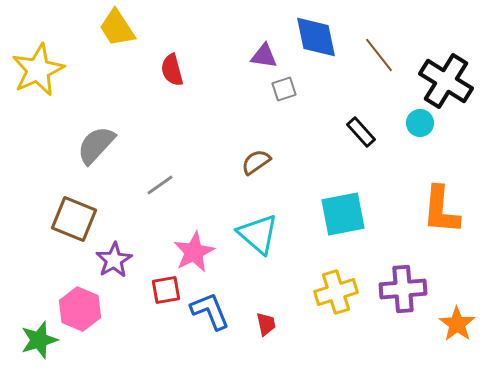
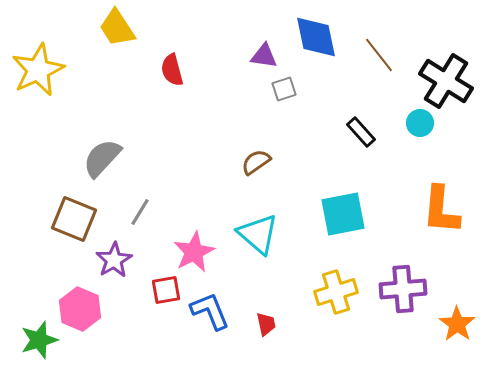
gray semicircle: moved 6 px right, 13 px down
gray line: moved 20 px left, 27 px down; rotated 24 degrees counterclockwise
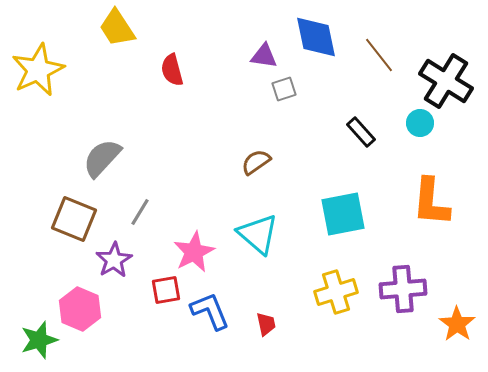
orange L-shape: moved 10 px left, 8 px up
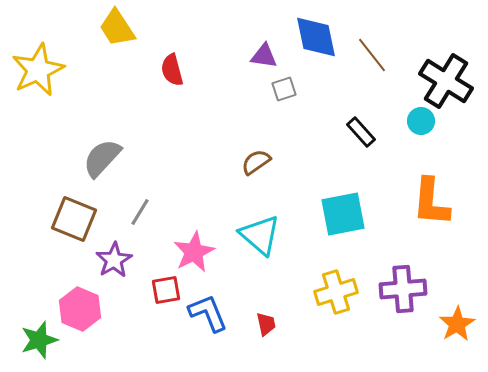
brown line: moved 7 px left
cyan circle: moved 1 px right, 2 px up
cyan triangle: moved 2 px right, 1 px down
blue L-shape: moved 2 px left, 2 px down
orange star: rotated 6 degrees clockwise
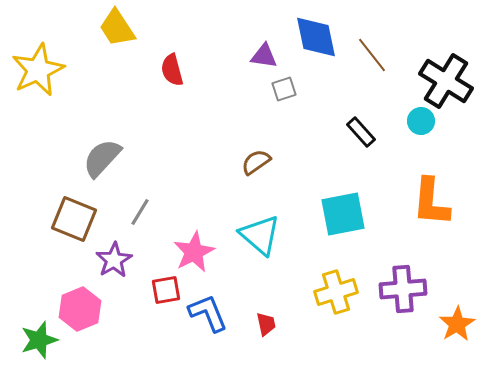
pink hexagon: rotated 15 degrees clockwise
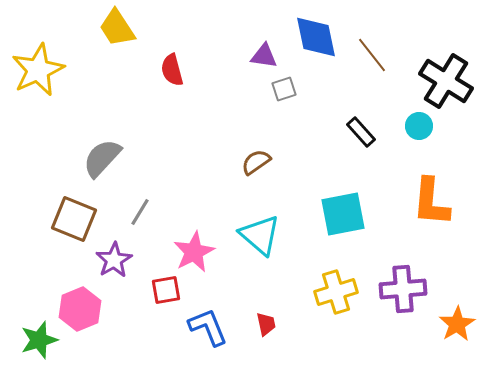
cyan circle: moved 2 px left, 5 px down
blue L-shape: moved 14 px down
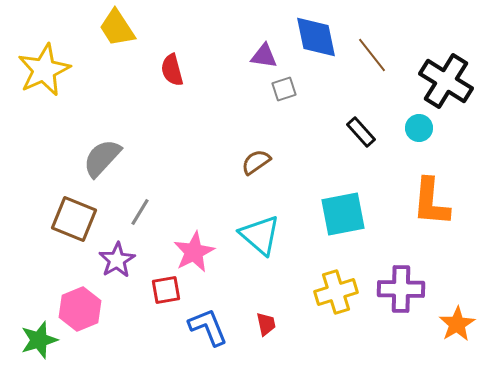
yellow star: moved 6 px right
cyan circle: moved 2 px down
purple star: moved 3 px right
purple cross: moved 2 px left; rotated 6 degrees clockwise
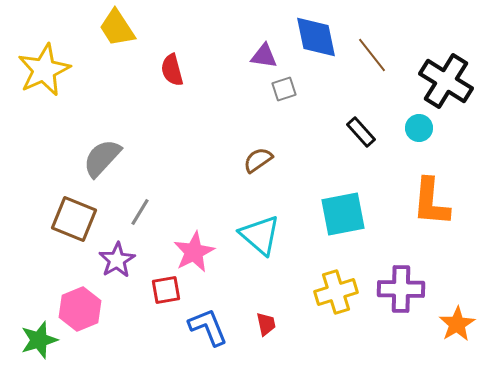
brown semicircle: moved 2 px right, 2 px up
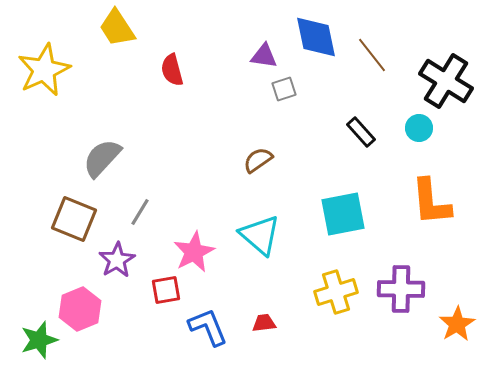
orange L-shape: rotated 10 degrees counterclockwise
red trapezoid: moved 2 px left, 1 px up; rotated 85 degrees counterclockwise
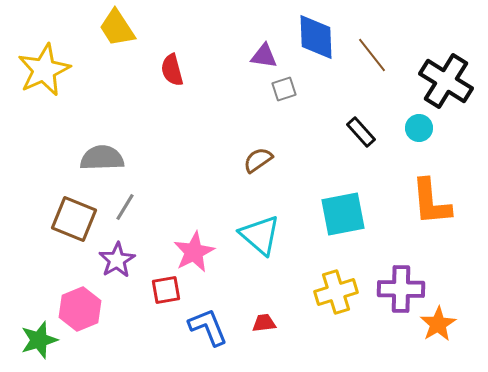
blue diamond: rotated 9 degrees clockwise
gray semicircle: rotated 45 degrees clockwise
gray line: moved 15 px left, 5 px up
orange star: moved 19 px left
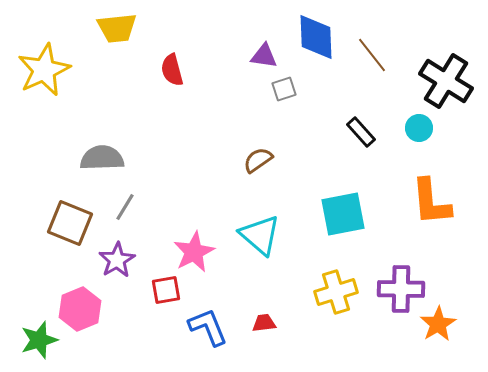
yellow trapezoid: rotated 63 degrees counterclockwise
brown square: moved 4 px left, 4 px down
